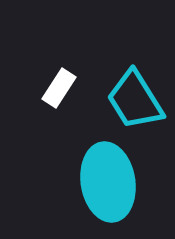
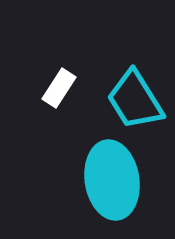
cyan ellipse: moved 4 px right, 2 px up
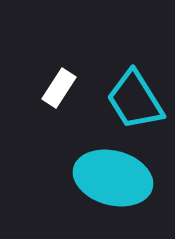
cyan ellipse: moved 1 px right, 2 px up; rotated 66 degrees counterclockwise
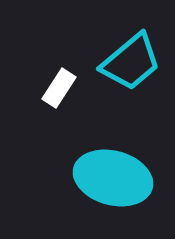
cyan trapezoid: moved 4 px left, 38 px up; rotated 98 degrees counterclockwise
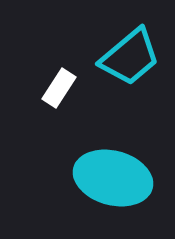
cyan trapezoid: moved 1 px left, 5 px up
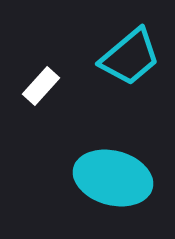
white rectangle: moved 18 px left, 2 px up; rotated 9 degrees clockwise
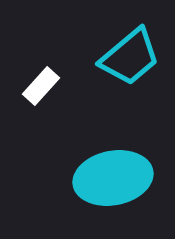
cyan ellipse: rotated 26 degrees counterclockwise
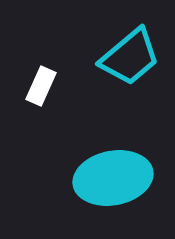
white rectangle: rotated 18 degrees counterclockwise
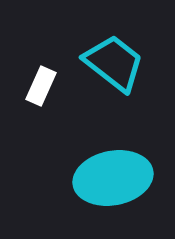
cyan trapezoid: moved 16 px left, 6 px down; rotated 102 degrees counterclockwise
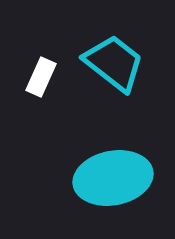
white rectangle: moved 9 px up
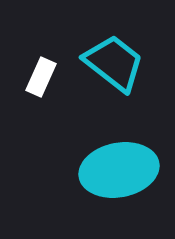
cyan ellipse: moved 6 px right, 8 px up
